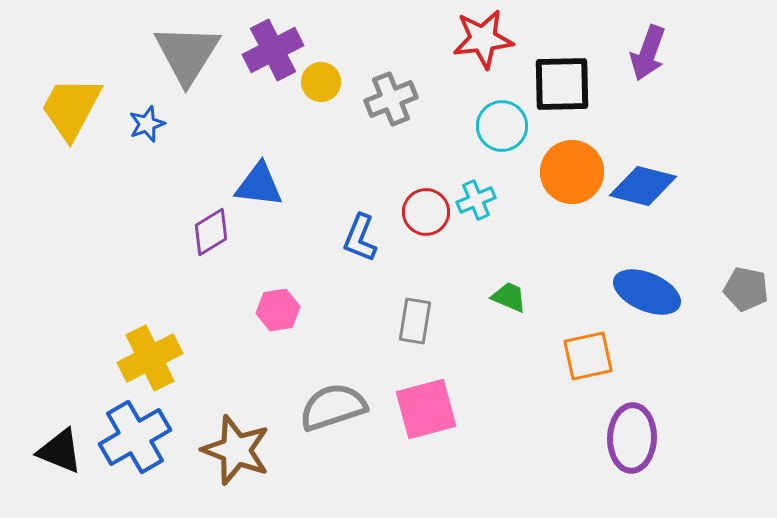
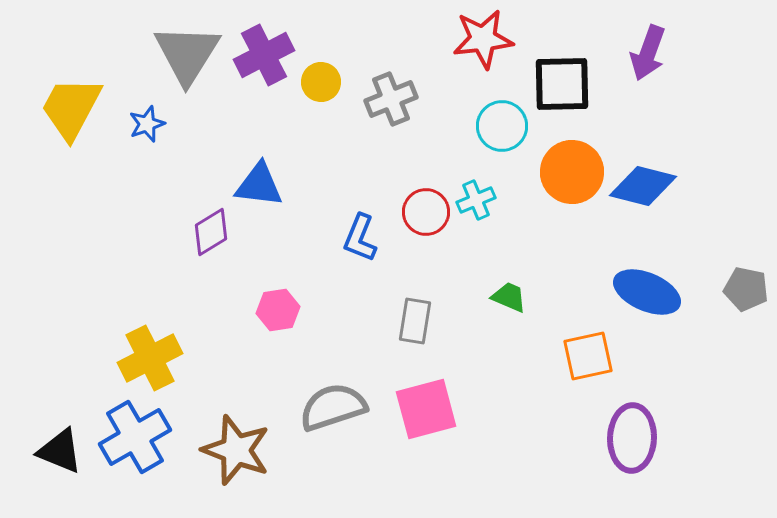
purple cross: moved 9 px left, 5 px down
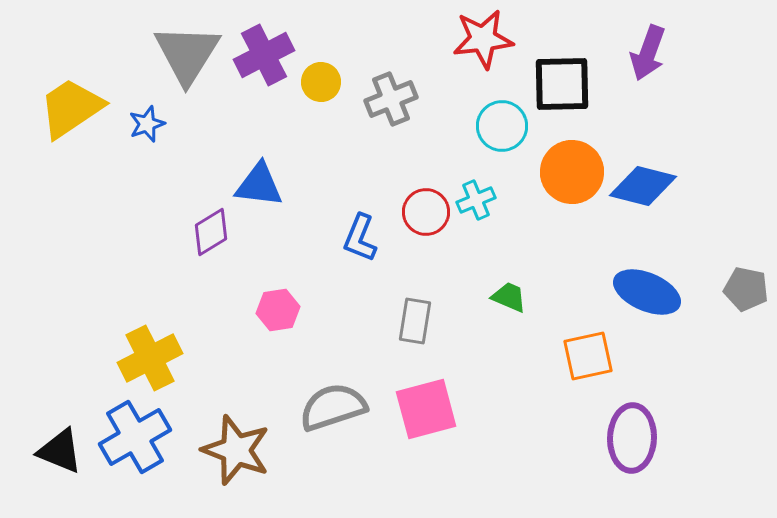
yellow trapezoid: rotated 28 degrees clockwise
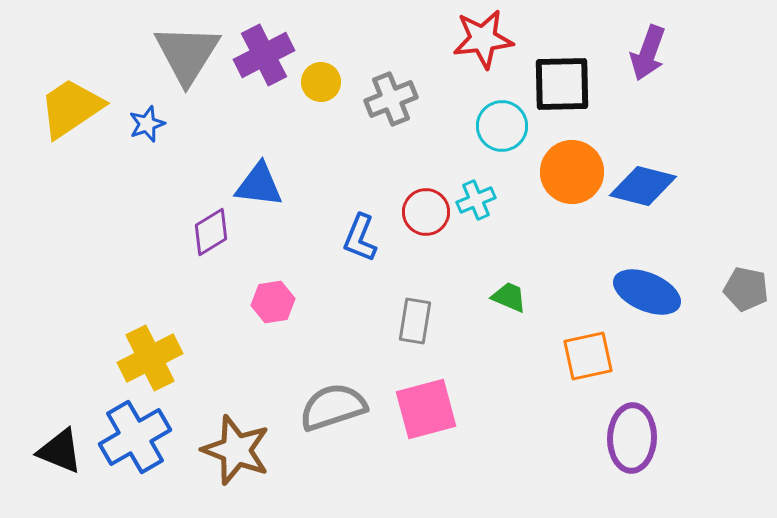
pink hexagon: moved 5 px left, 8 px up
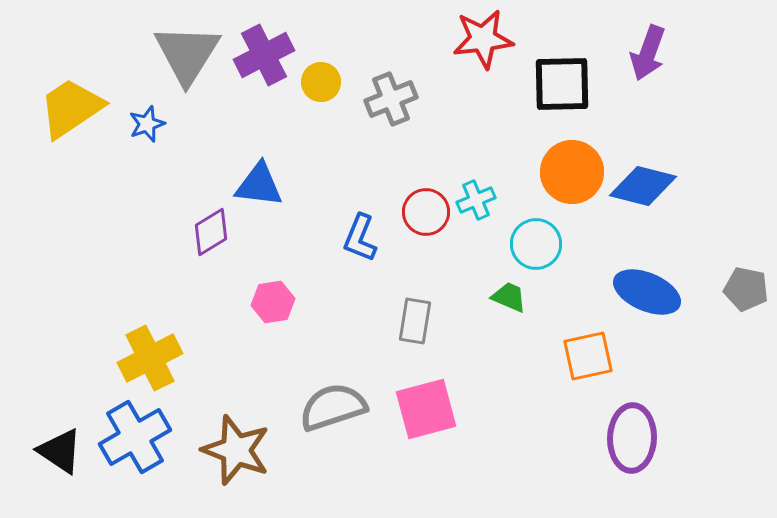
cyan circle: moved 34 px right, 118 px down
black triangle: rotated 12 degrees clockwise
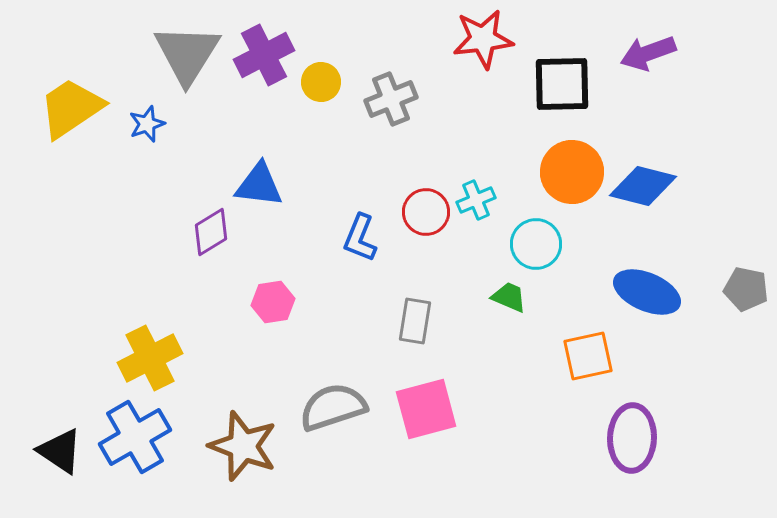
purple arrow: rotated 50 degrees clockwise
brown star: moved 7 px right, 4 px up
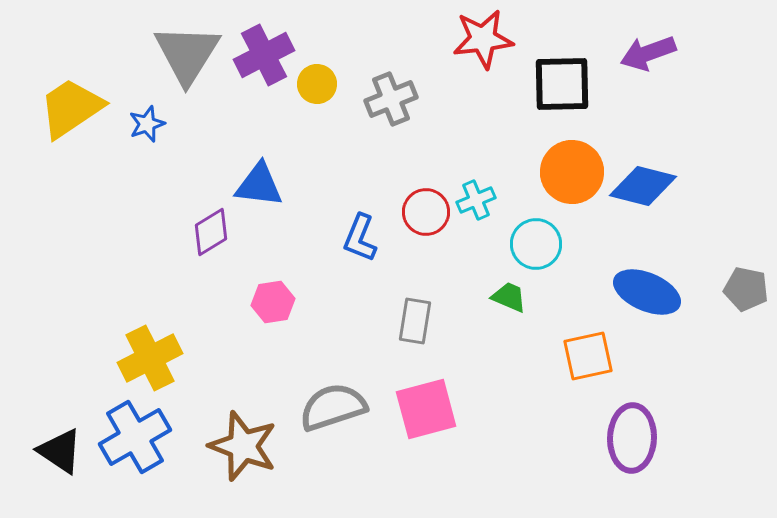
yellow circle: moved 4 px left, 2 px down
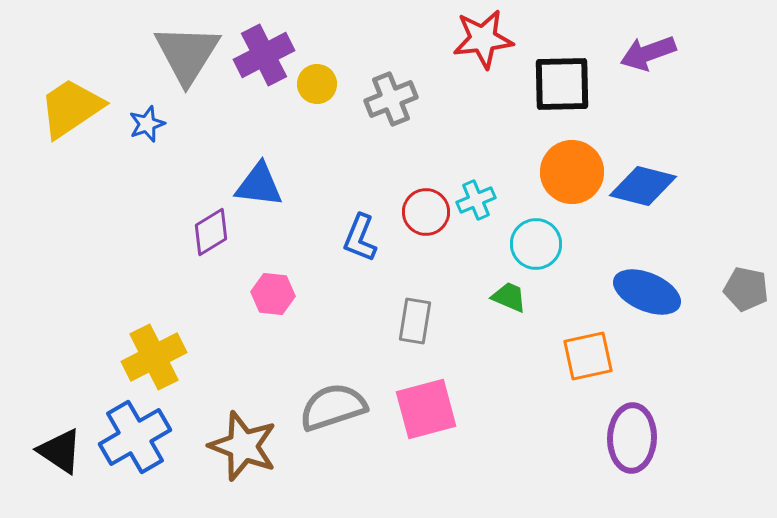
pink hexagon: moved 8 px up; rotated 15 degrees clockwise
yellow cross: moved 4 px right, 1 px up
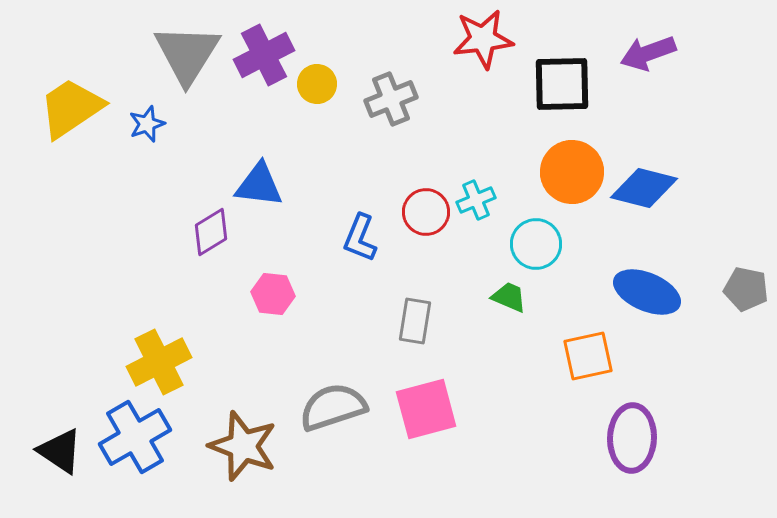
blue diamond: moved 1 px right, 2 px down
yellow cross: moved 5 px right, 5 px down
